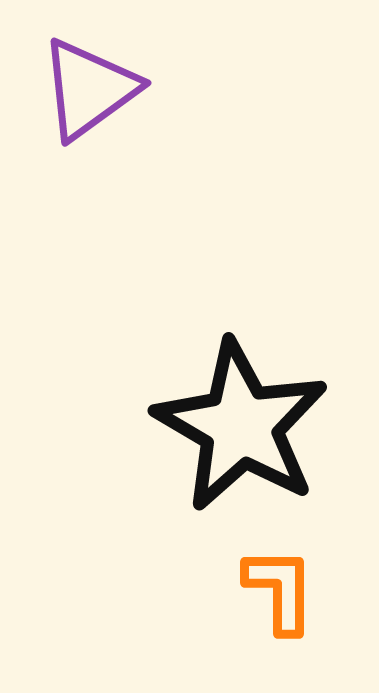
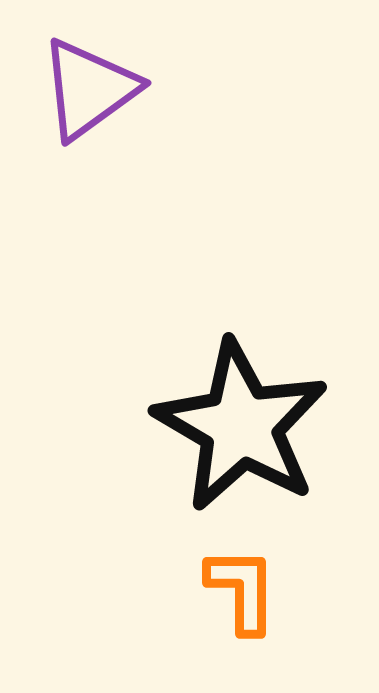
orange L-shape: moved 38 px left
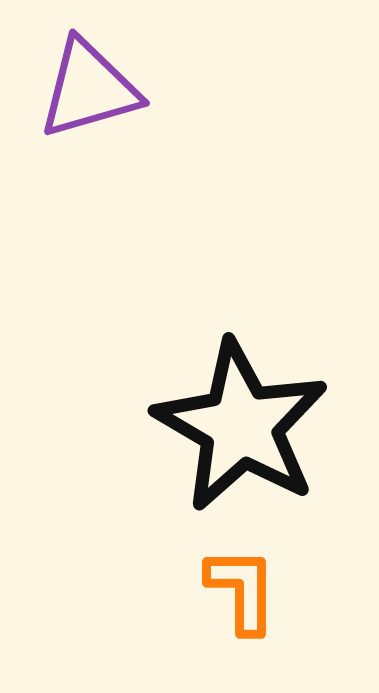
purple triangle: rotated 20 degrees clockwise
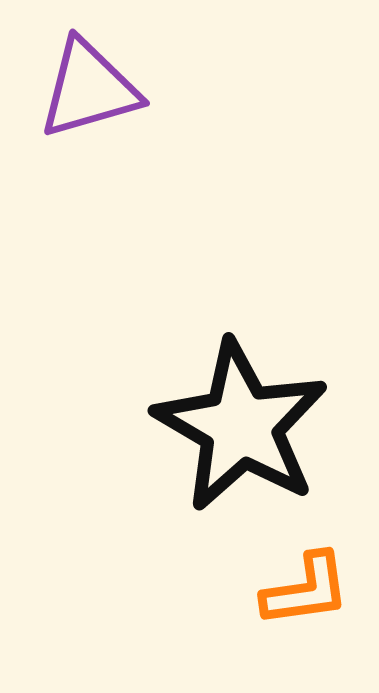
orange L-shape: moved 64 px right; rotated 82 degrees clockwise
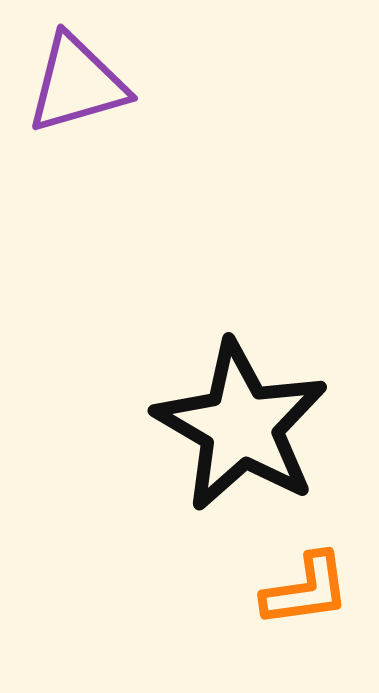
purple triangle: moved 12 px left, 5 px up
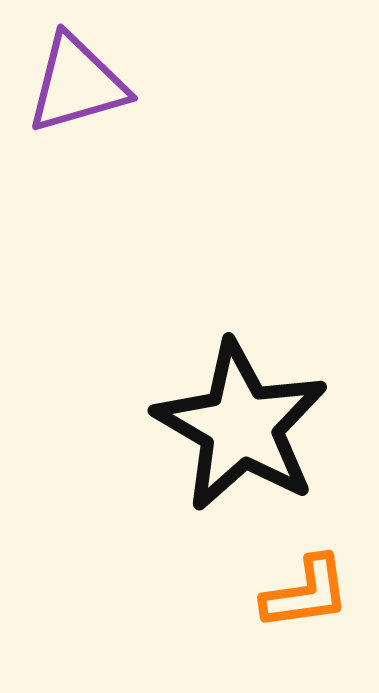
orange L-shape: moved 3 px down
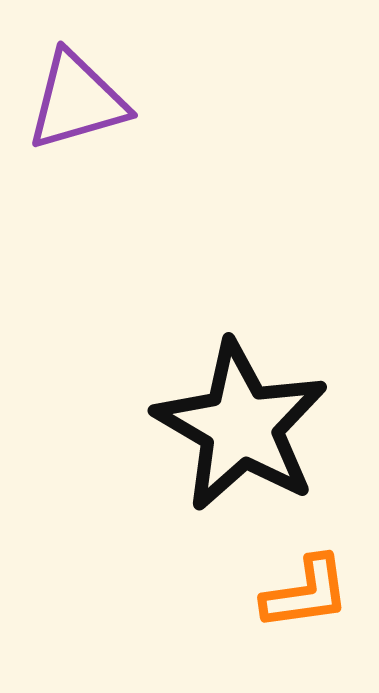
purple triangle: moved 17 px down
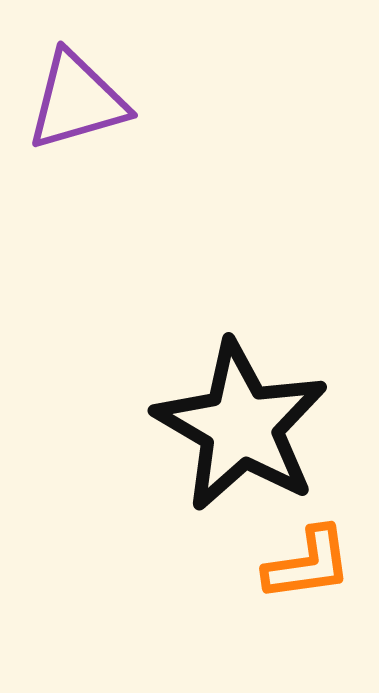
orange L-shape: moved 2 px right, 29 px up
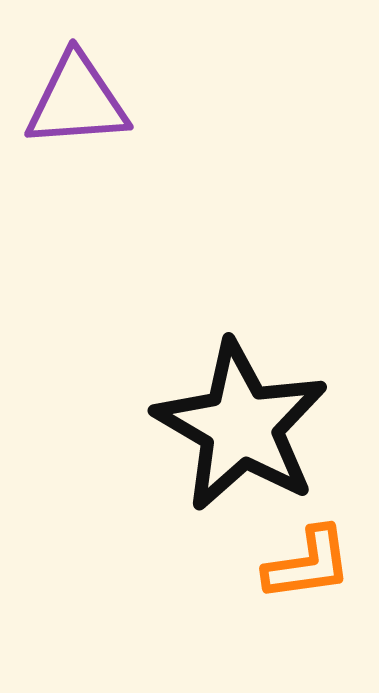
purple triangle: rotated 12 degrees clockwise
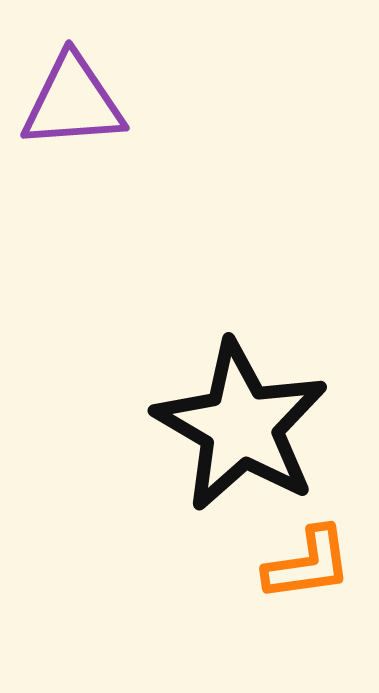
purple triangle: moved 4 px left, 1 px down
